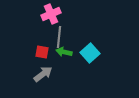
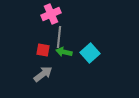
red square: moved 1 px right, 2 px up
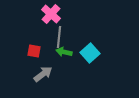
pink cross: rotated 24 degrees counterclockwise
red square: moved 9 px left, 1 px down
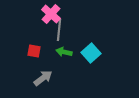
gray line: moved 7 px up
cyan square: moved 1 px right
gray arrow: moved 4 px down
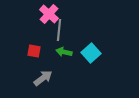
pink cross: moved 2 px left
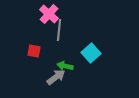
green arrow: moved 1 px right, 14 px down
gray arrow: moved 13 px right, 1 px up
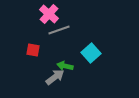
gray line: rotated 65 degrees clockwise
red square: moved 1 px left, 1 px up
gray arrow: moved 1 px left
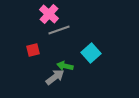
red square: rotated 24 degrees counterclockwise
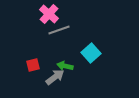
red square: moved 15 px down
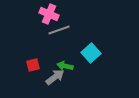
pink cross: rotated 18 degrees counterclockwise
